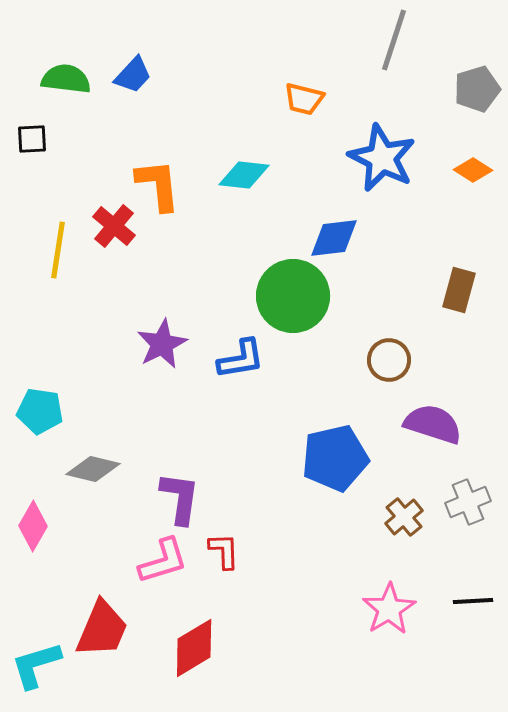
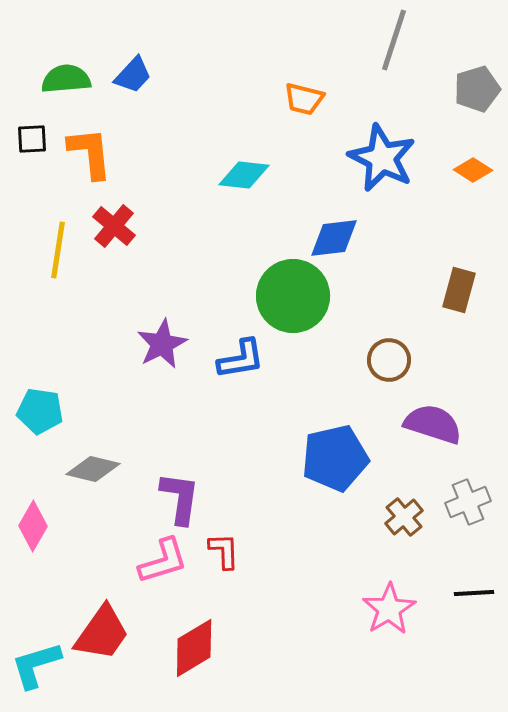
green semicircle: rotated 12 degrees counterclockwise
orange L-shape: moved 68 px left, 32 px up
black line: moved 1 px right, 8 px up
red trapezoid: moved 4 px down; rotated 12 degrees clockwise
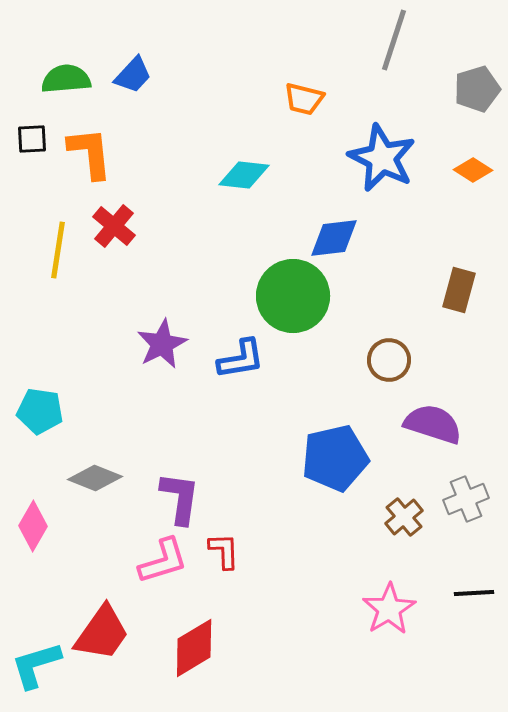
gray diamond: moved 2 px right, 9 px down; rotated 8 degrees clockwise
gray cross: moved 2 px left, 3 px up
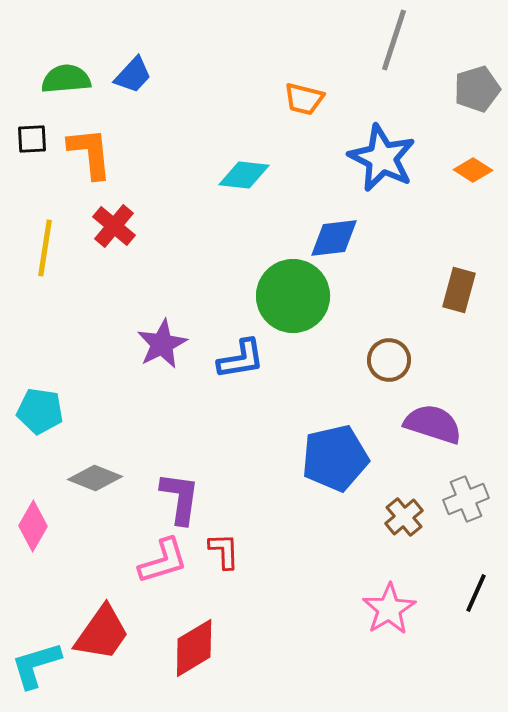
yellow line: moved 13 px left, 2 px up
black line: moved 2 px right; rotated 63 degrees counterclockwise
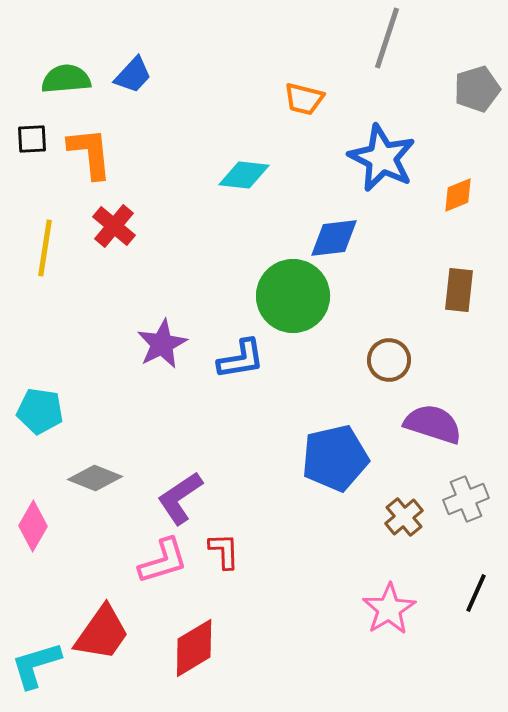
gray line: moved 7 px left, 2 px up
orange diamond: moved 15 px left, 25 px down; rotated 54 degrees counterclockwise
brown rectangle: rotated 9 degrees counterclockwise
purple L-shape: rotated 132 degrees counterclockwise
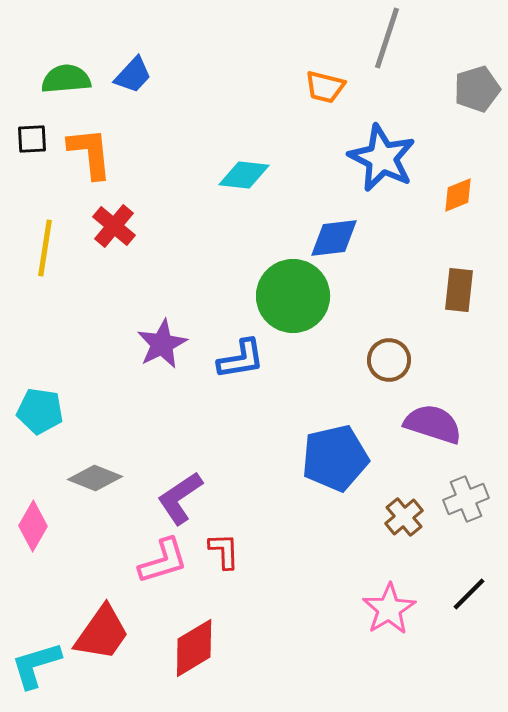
orange trapezoid: moved 21 px right, 12 px up
black line: moved 7 px left, 1 px down; rotated 21 degrees clockwise
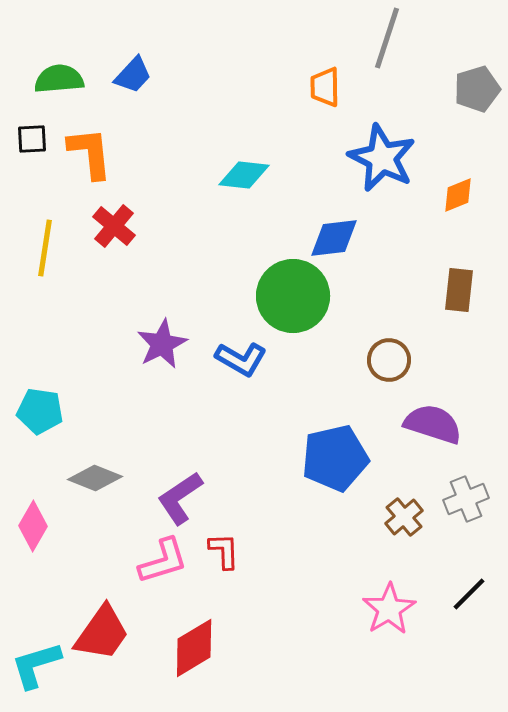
green semicircle: moved 7 px left
orange trapezoid: rotated 75 degrees clockwise
blue L-shape: rotated 39 degrees clockwise
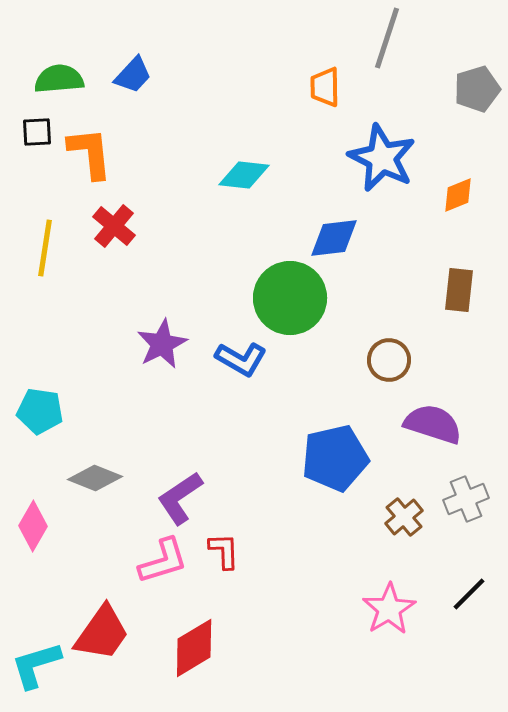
black square: moved 5 px right, 7 px up
green circle: moved 3 px left, 2 px down
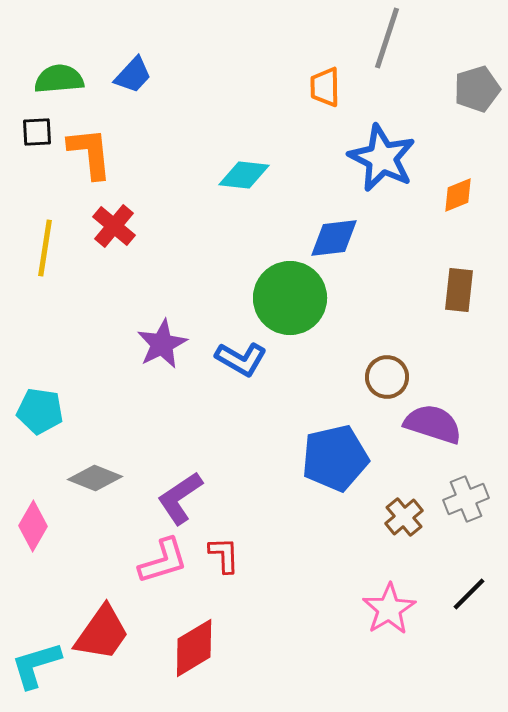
brown circle: moved 2 px left, 17 px down
red L-shape: moved 4 px down
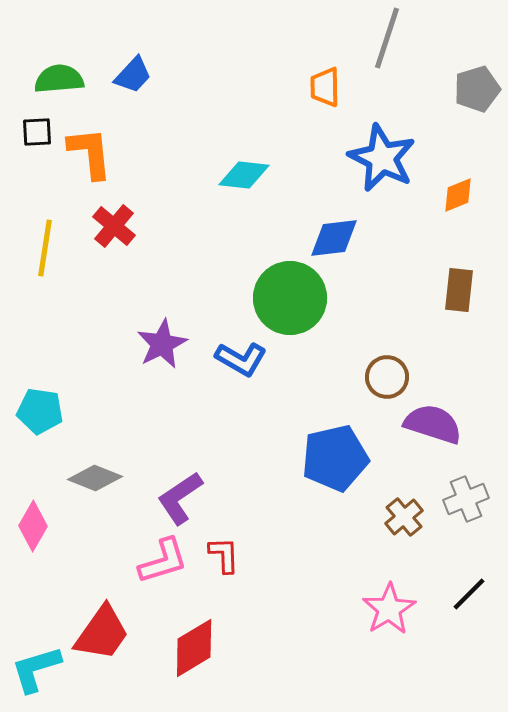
cyan L-shape: moved 4 px down
